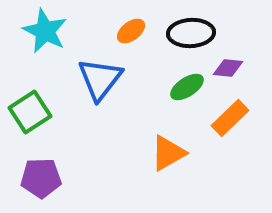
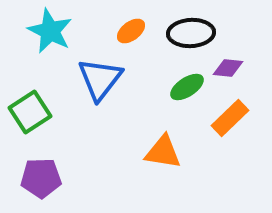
cyan star: moved 5 px right
orange triangle: moved 5 px left, 1 px up; rotated 39 degrees clockwise
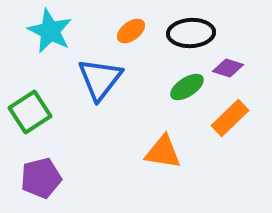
purple diamond: rotated 12 degrees clockwise
purple pentagon: rotated 12 degrees counterclockwise
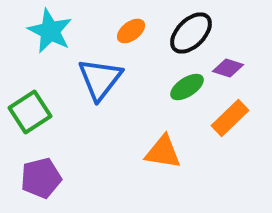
black ellipse: rotated 42 degrees counterclockwise
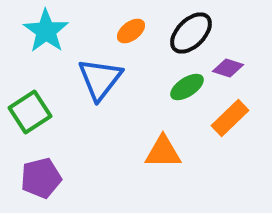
cyan star: moved 4 px left; rotated 9 degrees clockwise
orange triangle: rotated 9 degrees counterclockwise
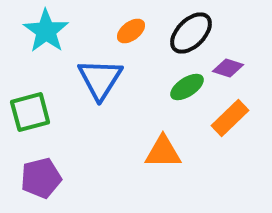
blue triangle: rotated 6 degrees counterclockwise
green square: rotated 18 degrees clockwise
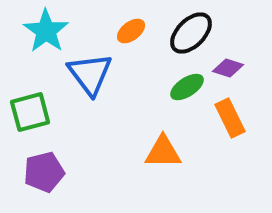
blue triangle: moved 10 px left, 5 px up; rotated 9 degrees counterclockwise
orange rectangle: rotated 72 degrees counterclockwise
purple pentagon: moved 3 px right, 6 px up
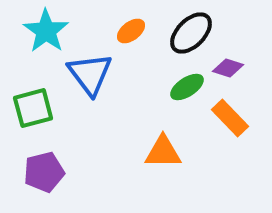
green square: moved 3 px right, 4 px up
orange rectangle: rotated 18 degrees counterclockwise
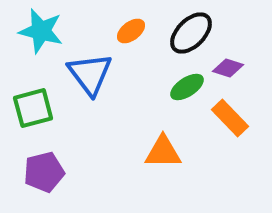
cyan star: moved 5 px left; rotated 21 degrees counterclockwise
